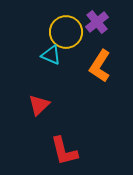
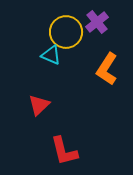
orange L-shape: moved 7 px right, 3 px down
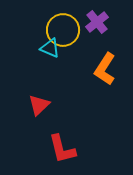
yellow circle: moved 3 px left, 2 px up
cyan triangle: moved 1 px left, 7 px up
orange L-shape: moved 2 px left
red L-shape: moved 2 px left, 2 px up
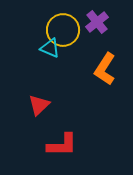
red L-shape: moved 4 px up; rotated 76 degrees counterclockwise
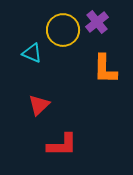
cyan triangle: moved 18 px left, 5 px down
orange L-shape: rotated 32 degrees counterclockwise
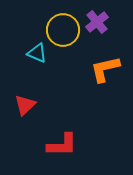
cyan triangle: moved 5 px right
orange L-shape: rotated 76 degrees clockwise
red triangle: moved 14 px left
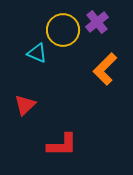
orange L-shape: rotated 32 degrees counterclockwise
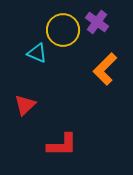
purple cross: rotated 15 degrees counterclockwise
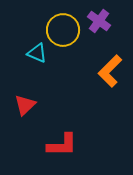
purple cross: moved 2 px right, 1 px up
orange L-shape: moved 5 px right, 2 px down
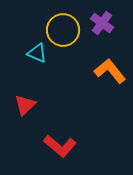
purple cross: moved 3 px right, 2 px down
orange L-shape: rotated 96 degrees clockwise
red L-shape: moved 2 px left, 1 px down; rotated 40 degrees clockwise
